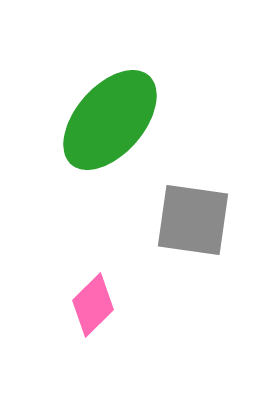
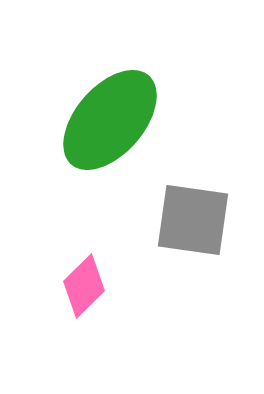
pink diamond: moved 9 px left, 19 px up
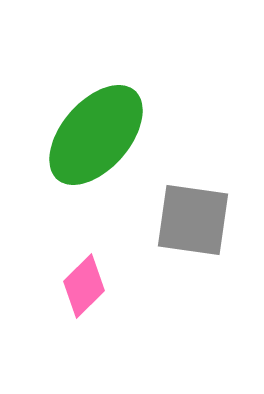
green ellipse: moved 14 px left, 15 px down
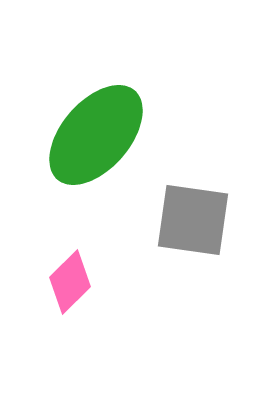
pink diamond: moved 14 px left, 4 px up
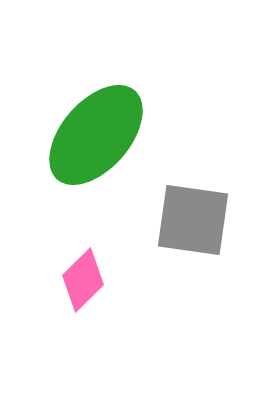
pink diamond: moved 13 px right, 2 px up
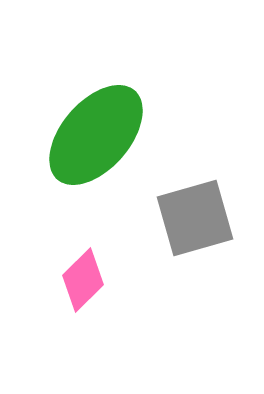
gray square: moved 2 px right, 2 px up; rotated 24 degrees counterclockwise
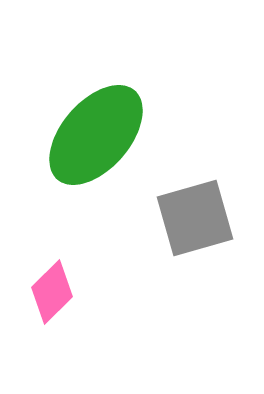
pink diamond: moved 31 px left, 12 px down
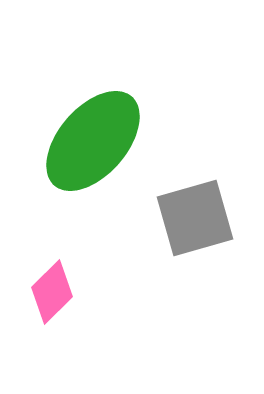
green ellipse: moved 3 px left, 6 px down
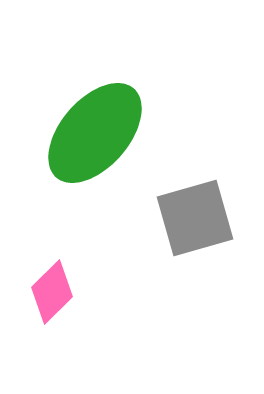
green ellipse: moved 2 px right, 8 px up
